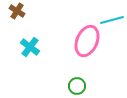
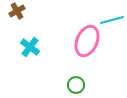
brown cross: rotated 28 degrees clockwise
green circle: moved 1 px left, 1 px up
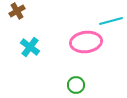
cyan line: moved 1 px left, 1 px down
pink ellipse: moved 1 px left, 1 px down; rotated 60 degrees clockwise
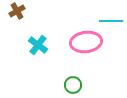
cyan line: rotated 15 degrees clockwise
cyan cross: moved 8 px right, 2 px up
green circle: moved 3 px left
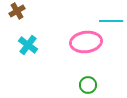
cyan cross: moved 10 px left
green circle: moved 15 px right
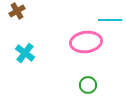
cyan line: moved 1 px left, 1 px up
cyan cross: moved 3 px left, 8 px down
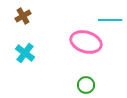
brown cross: moved 6 px right, 5 px down
pink ellipse: rotated 24 degrees clockwise
green circle: moved 2 px left
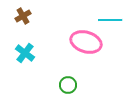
green circle: moved 18 px left
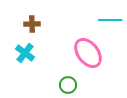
brown cross: moved 9 px right, 8 px down; rotated 28 degrees clockwise
pink ellipse: moved 2 px right, 11 px down; rotated 36 degrees clockwise
